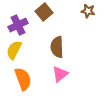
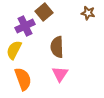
brown star: moved 2 px down
purple cross: moved 7 px right, 1 px down
pink triangle: rotated 18 degrees counterclockwise
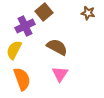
brown semicircle: rotated 120 degrees clockwise
orange semicircle: moved 1 px left
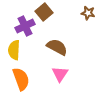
yellow semicircle: rotated 24 degrees counterclockwise
orange semicircle: moved 1 px left
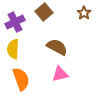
brown star: moved 4 px left; rotated 24 degrees clockwise
purple cross: moved 10 px left, 4 px up
yellow semicircle: moved 1 px left, 1 px up
pink triangle: rotated 42 degrees clockwise
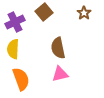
brown semicircle: moved 1 px right, 1 px down; rotated 130 degrees counterclockwise
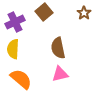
orange semicircle: rotated 30 degrees counterclockwise
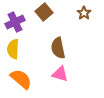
pink triangle: rotated 30 degrees clockwise
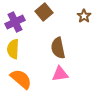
brown star: moved 3 px down
pink triangle: rotated 24 degrees counterclockwise
